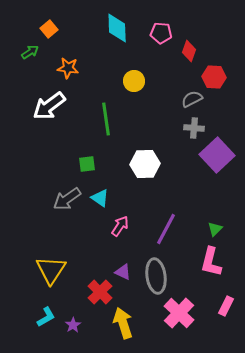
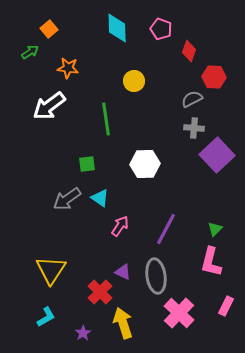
pink pentagon: moved 4 px up; rotated 15 degrees clockwise
purple star: moved 10 px right, 8 px down
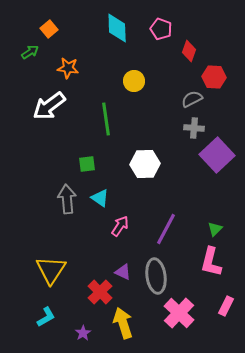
gray arrow: rotated 120 degrees clockwise
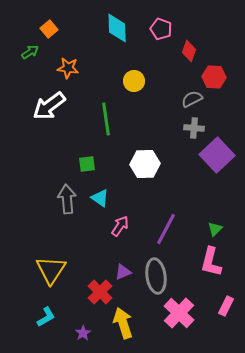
purple triangle: rotated 48 degrees counterclockwise
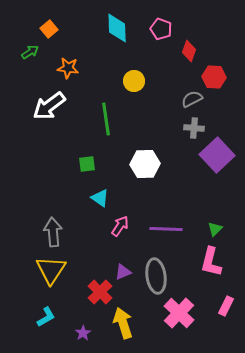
gray arrow: moved 14 px left, 33 px down
purple line: rotated 64 degrees clockwise
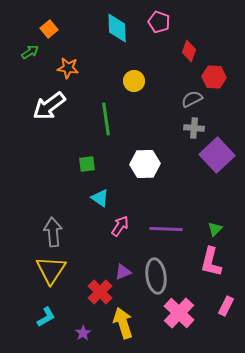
pink pentagon: moved 2 px left, 7 px up
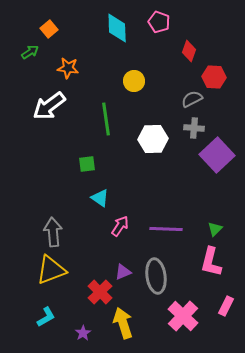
white hexagon: moved 8 px right, 25 px up
yellow triangle: rotated 36 degrees clockwise
pink cross: moved 4 px right, 3 px down
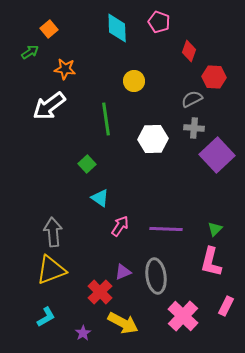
orange star: moved 3 px left, 1 px down
green square: rotated 36 degrees counterclockwise
yellow arrow: rotated 136 degrees clockwise
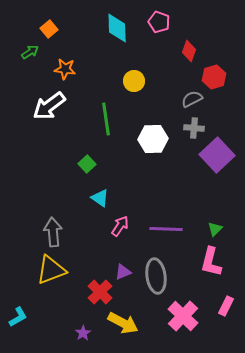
red hexagon: rotated 20 degrees counterclockwise
cyan L-shape: moved 28 px left
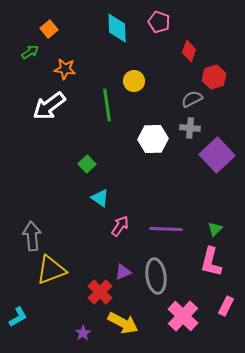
green line: moved 1 px right, 14 px up
gray cross: moved 4 px left
gray arrow: moved 21 px left, 4 px down
